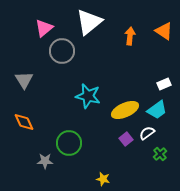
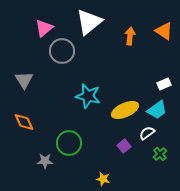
purple square: moved 2 px left, 7 px down
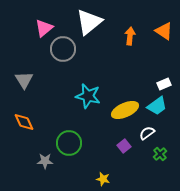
gray circle: moved 1 px right, 2 px up
cyan trapezoid: moved 4 px up
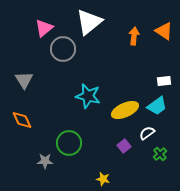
orange arrow: moved 4 px right
white rectangle: moved 3 px up; rotated 16 degrees clockwise
orange diamond: moved 2 px left, 2 px up
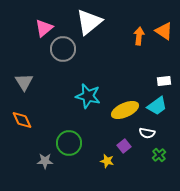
orange arrow: moved 5 px right
gray triangle: moved 2 px down
white semicircle: rotated 133 degrees counterclockwise
green cross: moved 1 px left, 1 px down
yellow star: moved 4 px right, 18 px up
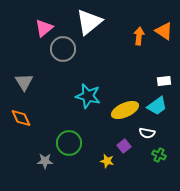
orange diamond: moved 1 px left, 2 px up
green cross: rotated 24 degrees counterclockwise
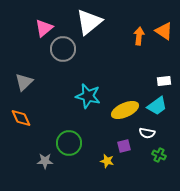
gray triangle: rotated 18 degrees clockwise
purple square: rotated 24 degrees clockwise
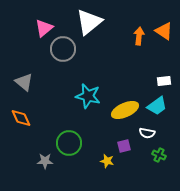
gray triangle: rotated 36 degrees counterclockwise
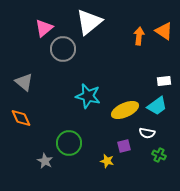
gray star: rotated 28 degrees clockwise
